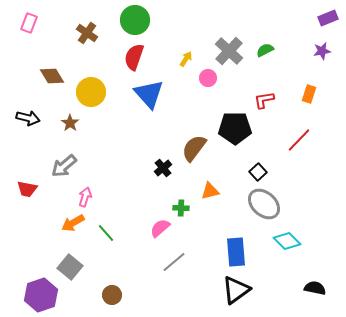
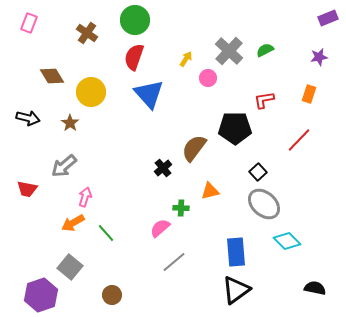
purple star: moved 3 px left, 6 px down
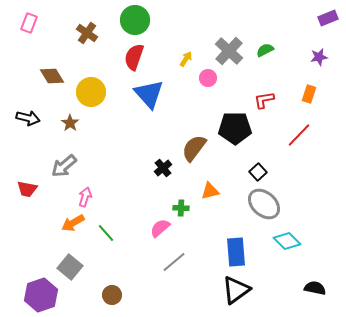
red line: moved 5 px up
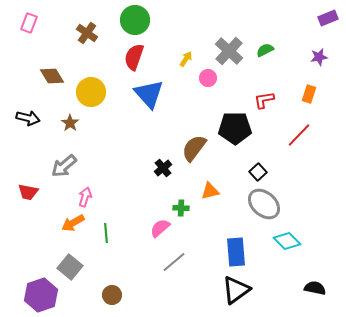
red trapezoid: moved 1 px right, 3 px down
green line: rotated 36 degrees clockwise
